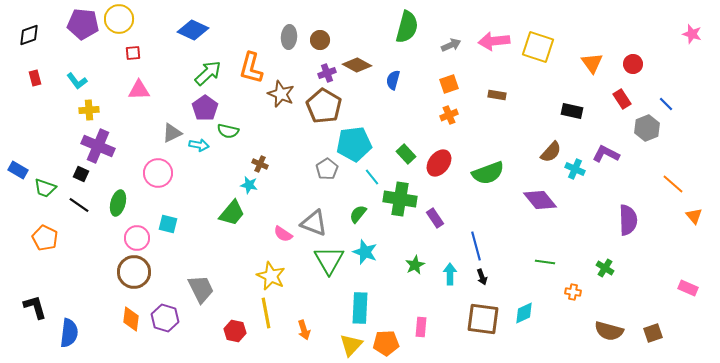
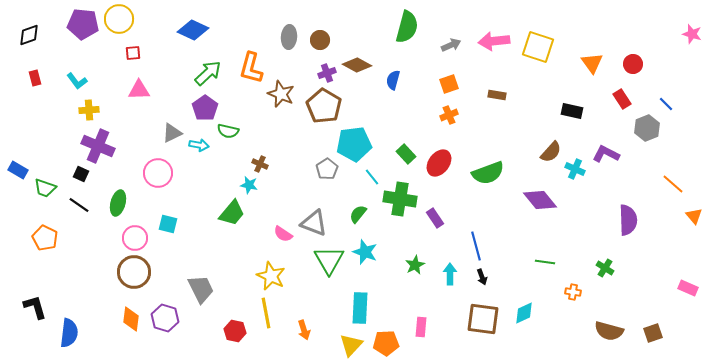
pink circle at (137, 238): moved 2 px left
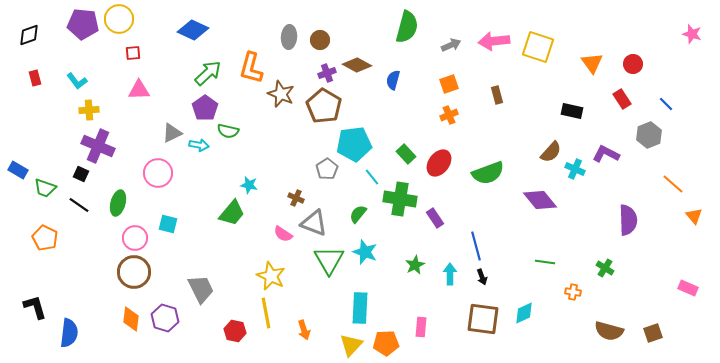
brown rectangle at (497, 95): rotated 66 degrees clockwise
gray hexagon at (647, 128): moved 2 px right, 7 px down
brown cross at (260, 164): moved 36 px right, 34 px down
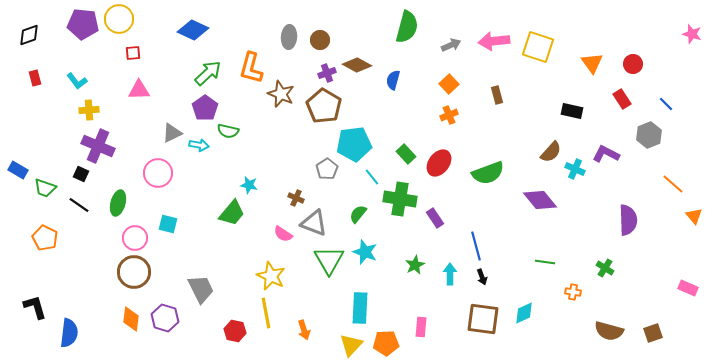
orange square at (449, 84): rotated 24 degrees counterclockwise
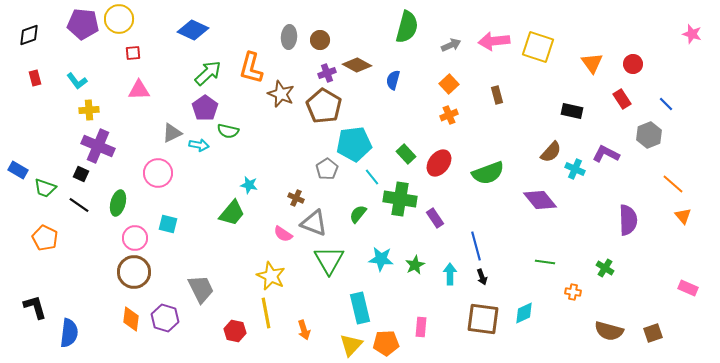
orange triangle at (694, 216): moved 11 px left
cyan star at (365, 252): moved 16 px right, 7 px down; rotated 15 degrees counterclockwise
cyan rectangle at (360, 308): rotated 16 degrees counterclockwise
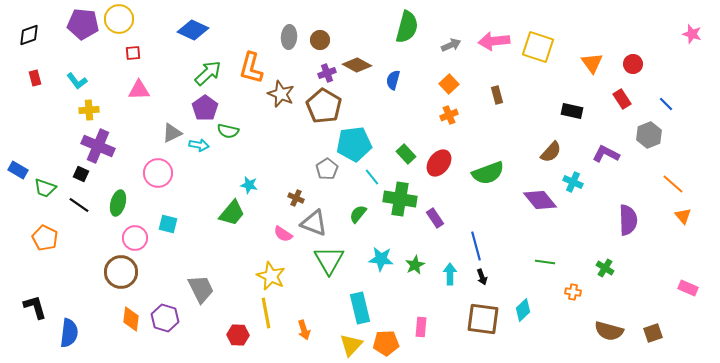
cyan cross at (575, 169): moved 2 px left, 13 px down
brown circle at (134, 272): moved 13 px left
cyan diamond at (524, 313): moved 1 px left, 3 px up; rotated 20 degrees counterclockwise
red hexagon at (235, 331): moved 3 px right, 4 px down; rotated 10 degrees counterclockwise
